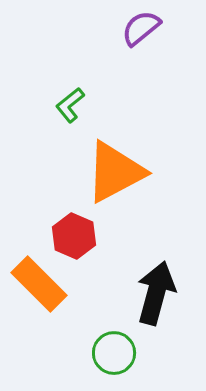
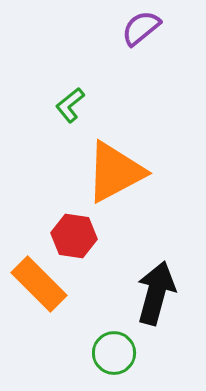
red hexagon: rotated 15 degrees counterclockwise
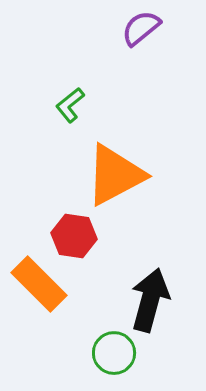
orange triangle: moved 3 px down
black arrow: moved 6 px left, 7 px down
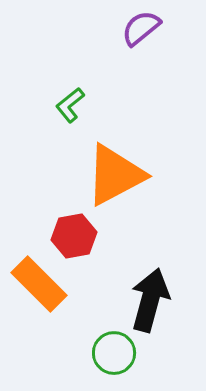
red hexagon: rotated 18 degrees counterclockwise
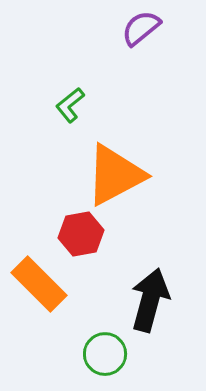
red hexagon: moved 7 px right, 2 px up
green circle: moved 9 px left, 1 px down
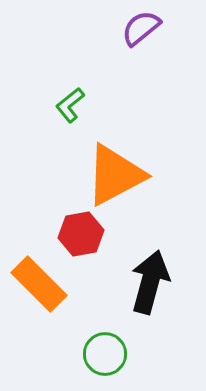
black arrow: moved 18 px up
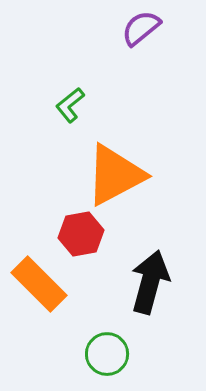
green circle: moved 2 px right
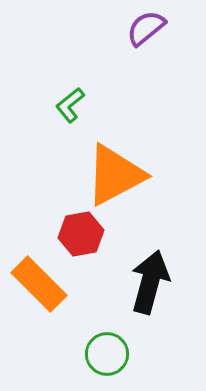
purple semicircle: moved 5 px right
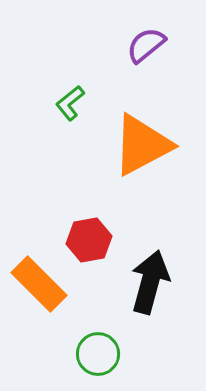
purple semicircle: moved 17 px down
green L-shape: moved 2 px up
orange triangle: moved 27 px right, 30 px up
red hexagon: moved 8 px right, 6 px down
green circle: moved 9 px left
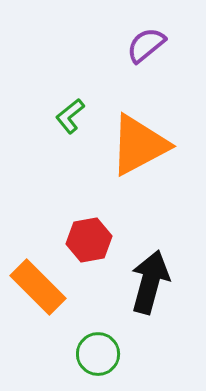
green L-shape: moved 13 px down
orange triangle: moved 3 px left
orange rectangle: moved 1 px left, 3 px down
